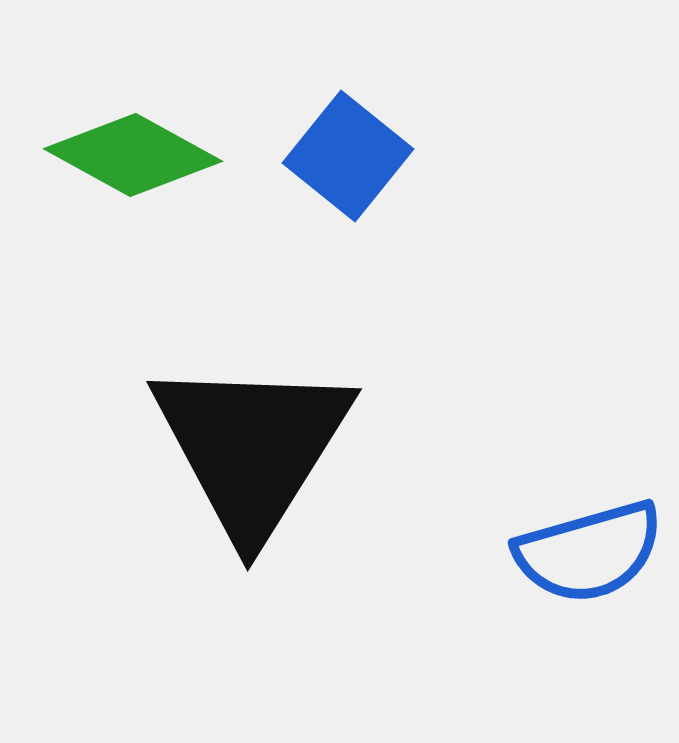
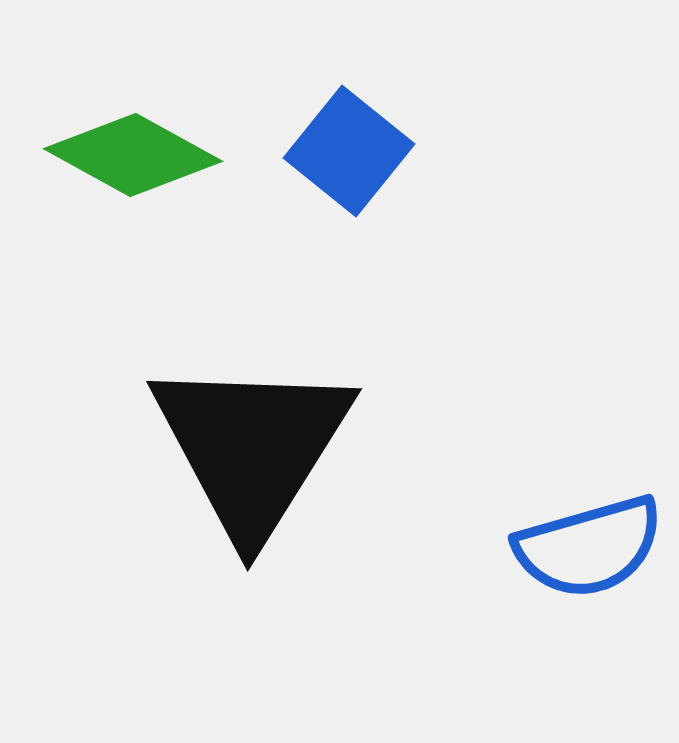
blue square: moved 1 px right, 5 px up
blue semicircle: moved 5 px up
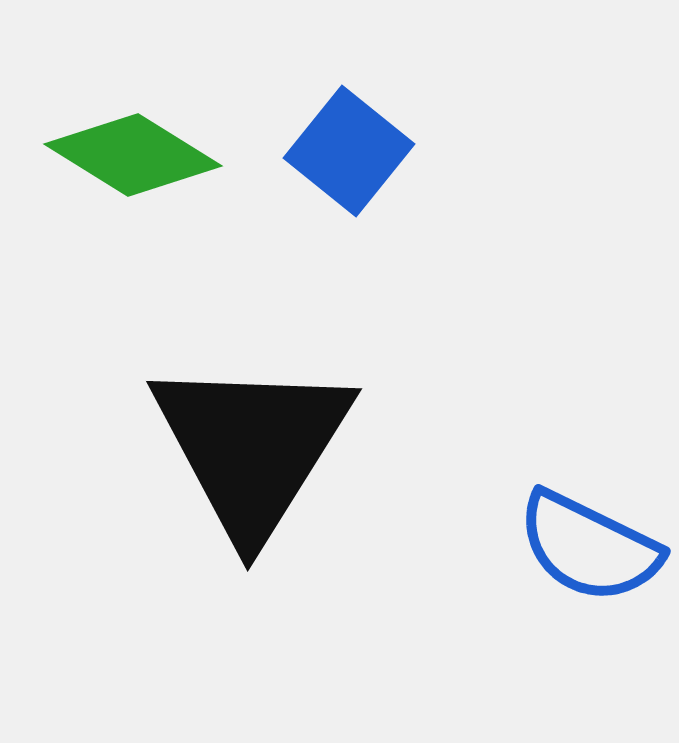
green diamond: rotated 3 degrees clockwise
blue semicircle: rotated 42 degrees clockwise
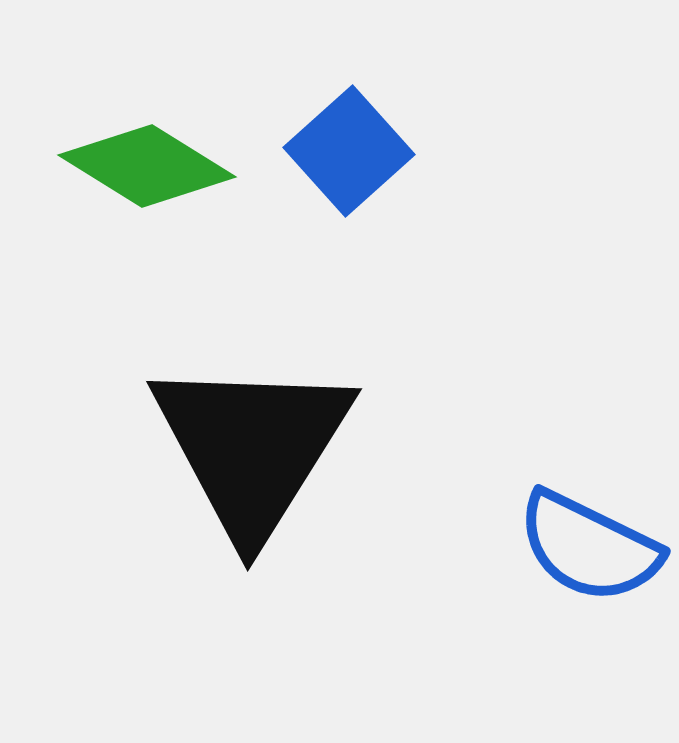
blue square: rotated 9 degrees clockwise
green diamond: moved 14 px right, 11 px down
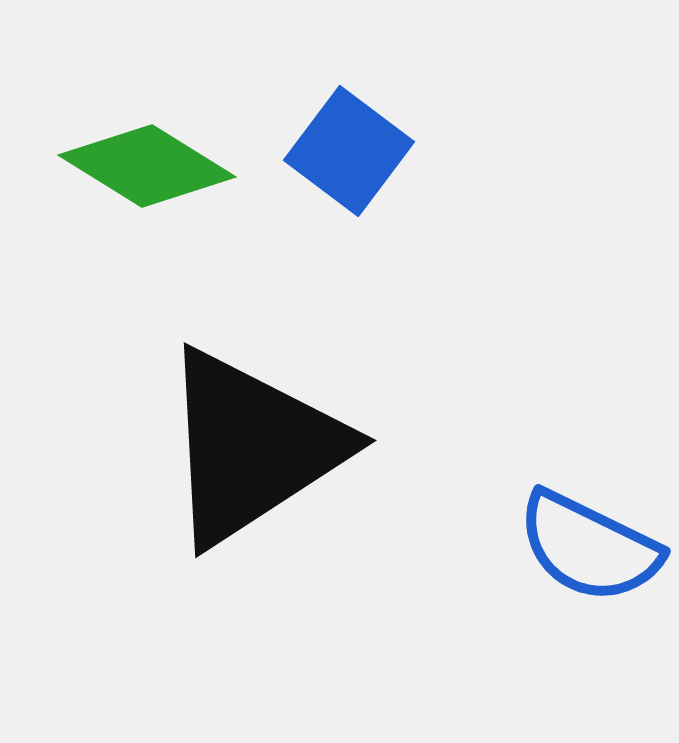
blue square: rotated 11 degrees counterclockwise
black triangle: rotated 25 degrees clockwise
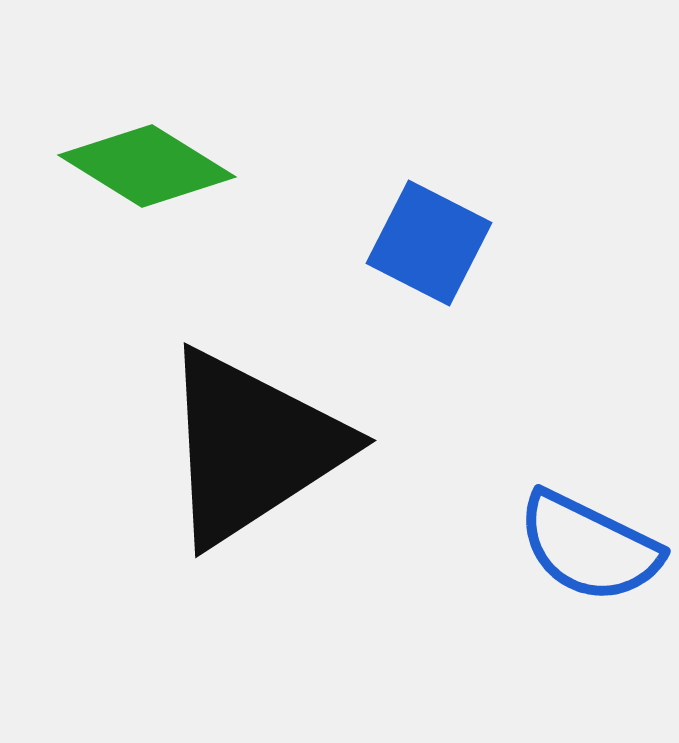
blue square: moved 80 px right, 92 px down; rotated 10 degrees counterclockwise
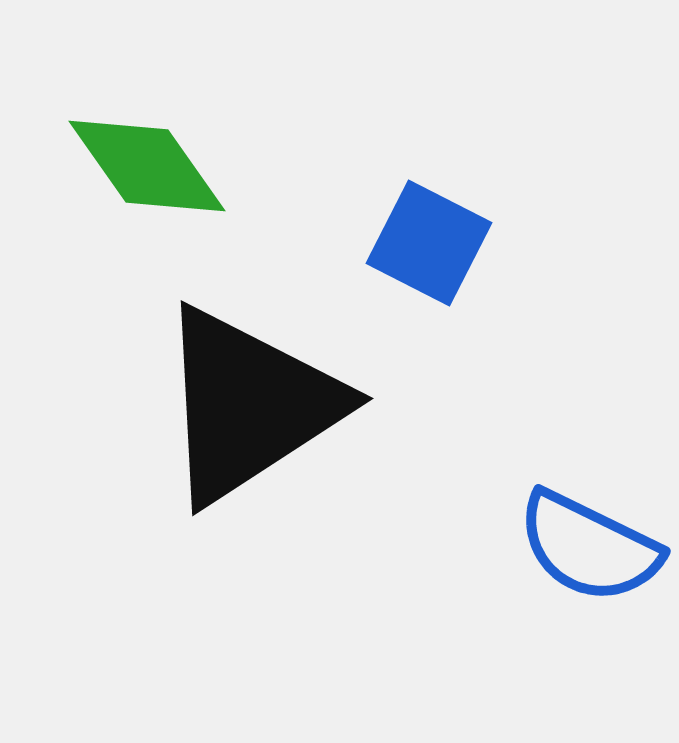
green diamond: rotated 23 degrees clockwise
black triangle: moved 3 px left, 42 px up
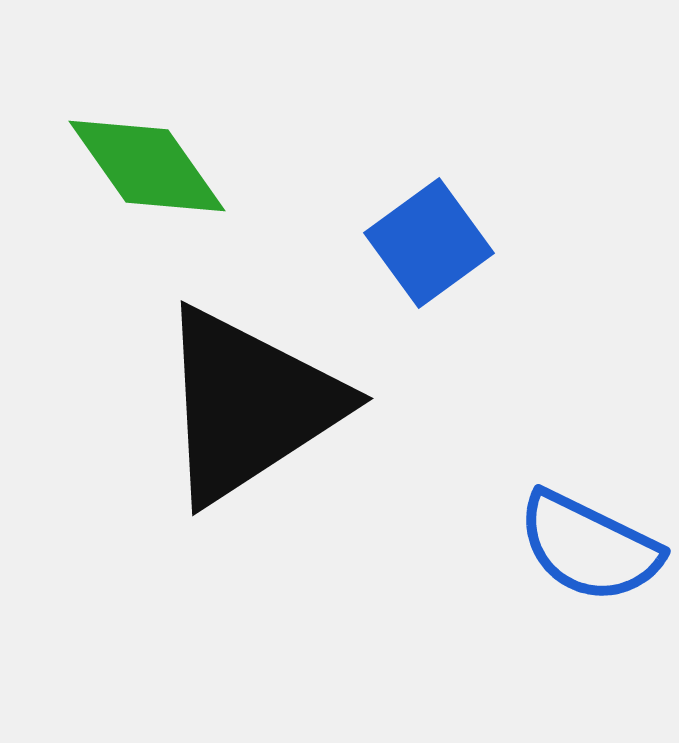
blue square: rotated 27 degrees clockwise
